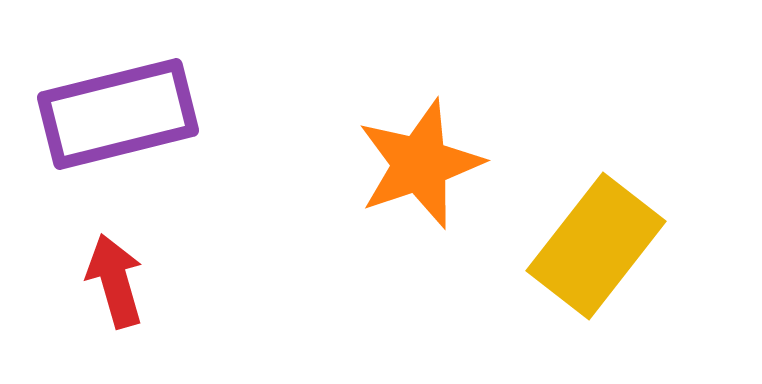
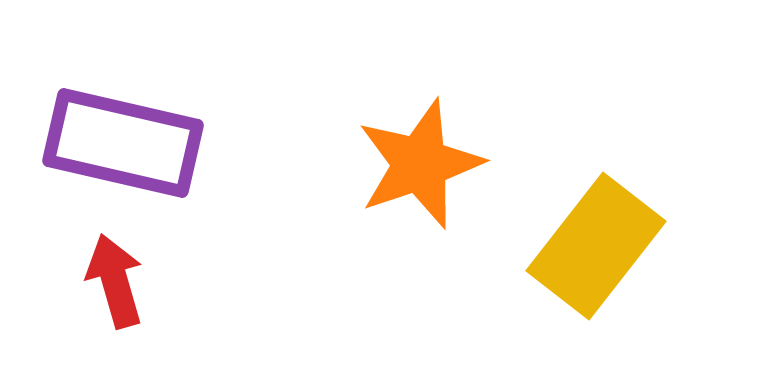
purple rectangle: moved 5 px right, 29 px down; rotated 27 degrees clockwise
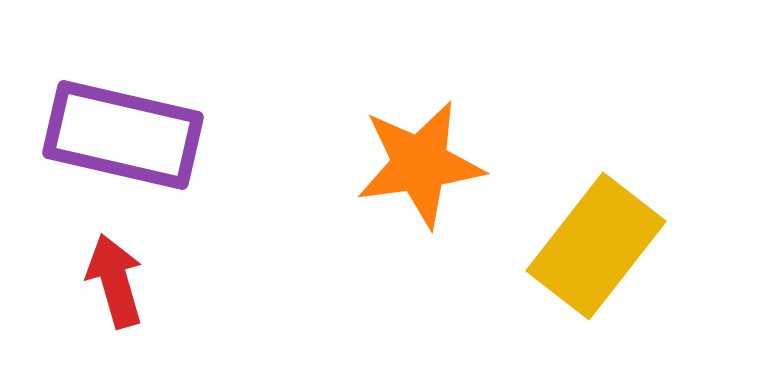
purple rectangle: moved 8 px up
orange star: rotated 11 degrees clockwise
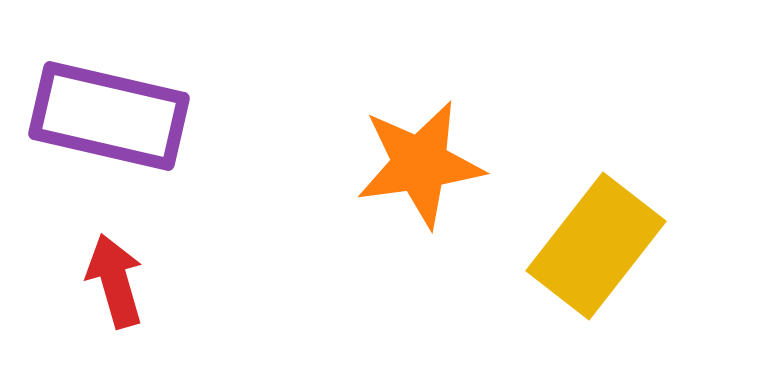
purple rectangle: moved 14 px left, 19 px up
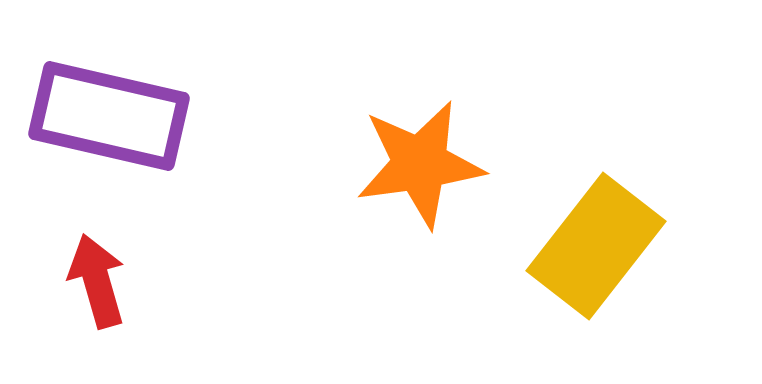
red arrow: moved 18 px left
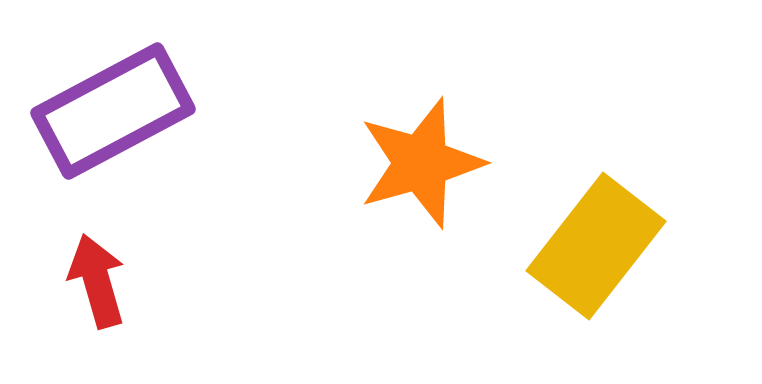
purple rectangle: moved 4 px right, 5 px up; rotated 41 degrees counterclockwise
orange star: moved 1 px right, 1 px up; rotated 8 degrees counterclockwise
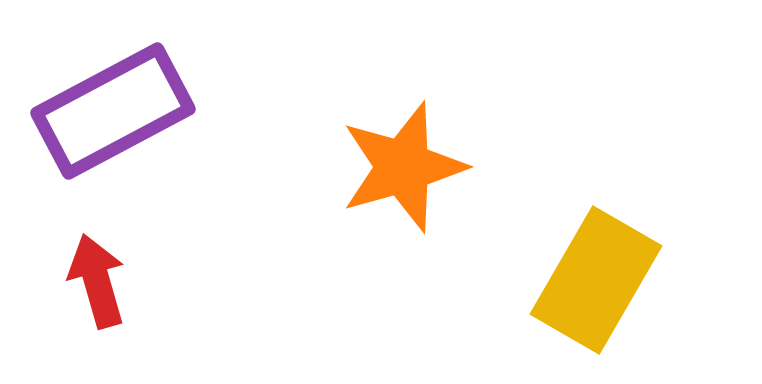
orange star: moved 18 px left, 4 px down
yellow rectangle: moved 34 px down; rotated 8 degrees counterclockwise
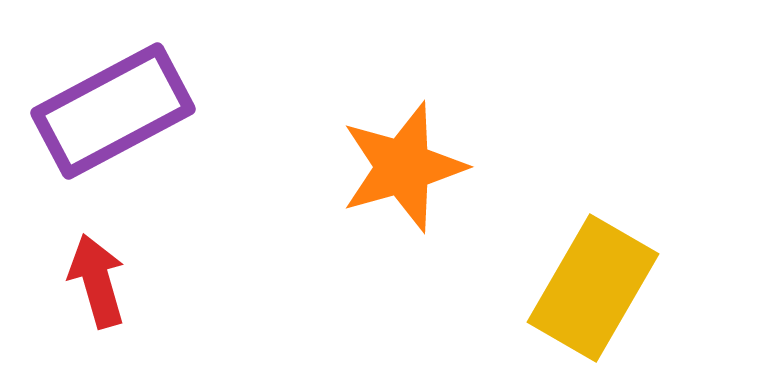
yellow rectangle: moved 3 px left, 8 px down
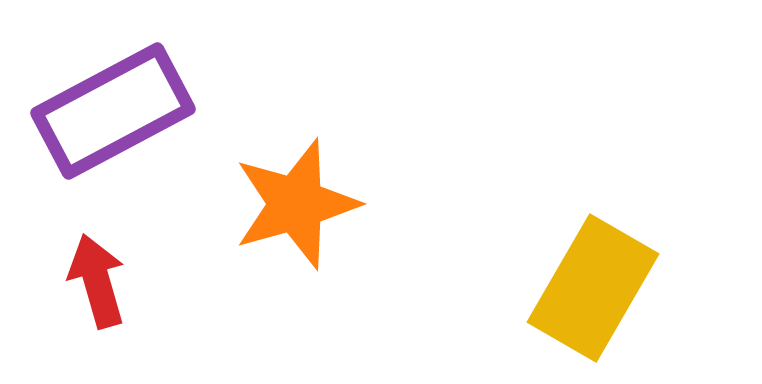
orange star: moved 107 px left, 37 px down
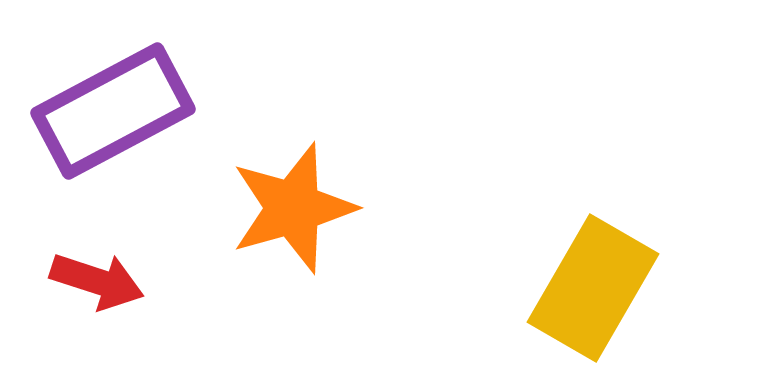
orange star: moved 3 px left, 4 px down
red arrow: rotated 124 degrees clockwise
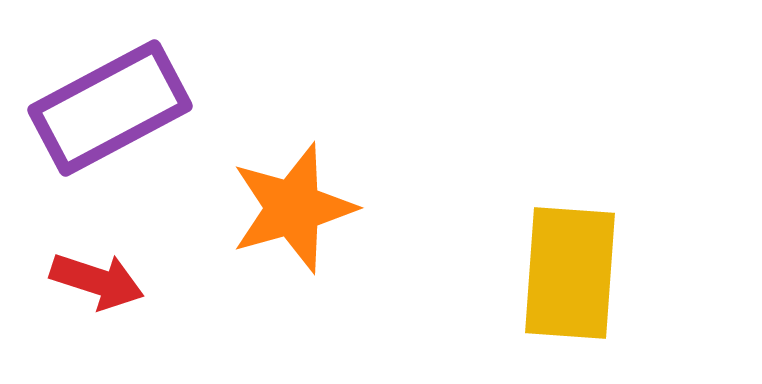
purple rectangle: moved 3 px left, 3 px up
yellow rectangle: moved 23 px left, 15 px up; rotated 26 degrees counterclockwise
